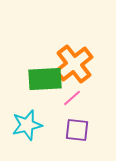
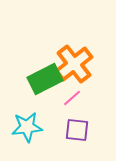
green rectangle: rotated 24 degrees counterclockwise
cyan star: moved 2 px down; rotated 8 degrees clockwise
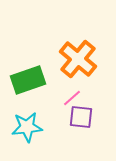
orange cross: moved 4 px right, 5 px up; rotated 12 degrees counterclockwise
green rectangle: moved 17 px left, 1 px down; rotated 8 degrees clockwise
purple square: moved 4 px right, 13 px up
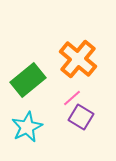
green rectangle: rotated 20 degrees counterclockwise
purple square: rotated 25 degrees clockwise
cyan star: rotated 20 degrees counterclockwise
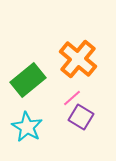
cyan star: rotated 16 degrees counterclockwise
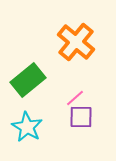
orange cross: moved 2 px left, 17 px up
pink line: moved 3 px right
purple square: rotated 30 degrees counterclockwise
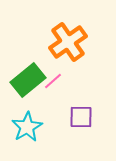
orange cross: moved 8 px left; rotated 15 degrees clockwise
pink line: moved 22 px left, 17 px up
cyan star: rotated 12 degrees clockwise
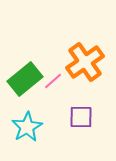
orange cross: moved 17 px right, 20 px down
green rectangle: moved 3 px left, 1 px up
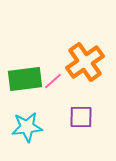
green rectangle: rotated 32 degrees clockwise
cyan star: rotated 24 degrees clockwise
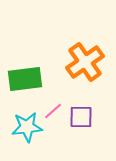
pink line: moved 30 px down
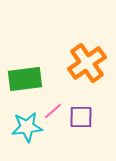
orange cross: moved 2 px right, 1 px down
